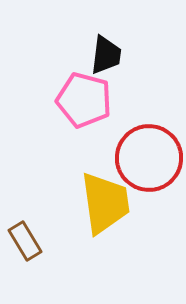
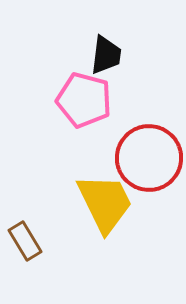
yellow trapezoid: rotated 18 degrees counterclockwise
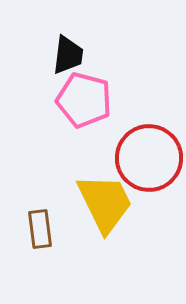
black trapezoid: moved 38 px left
brown rectangle: moved 15 px right, 12 px up; rotated 24 degrees clockwise
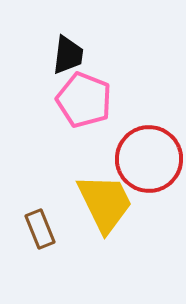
pink pentagon: rotated 6 degrees clockwise
red circle: moved 1 px down
brown rectangle: rotated 15 degrees counterclockwise
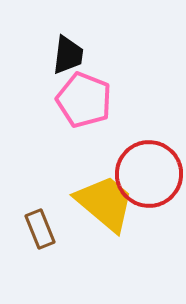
red circle: moved 15 px down
yellow trapezoid: rotated 24 degrees counterclockwise
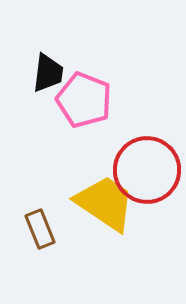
black trapezoid: moved 20 px left, 18 px down
red circle: moved 2 px left, 4 px up
yellow trapezoid: rotated 6 degrees counterclockwise
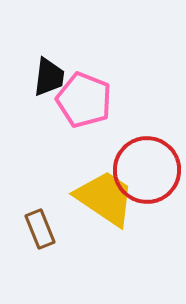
black trapezoid: moved 1 px right, 4 px down
yellow trapezoid: moved 5 px up
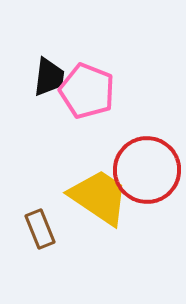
pink pentagon: moved 3 px right, 9 px up
yellow trapezoid: moved 6 px left, 1 px up
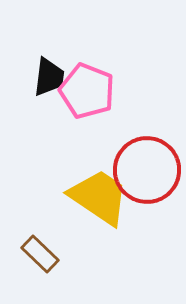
brown rectangle: moved 25 px down; rotated 24 degrees counterclockwise
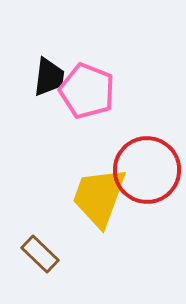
yellow trapezoid: rotated 104 degrees counterclockwise
